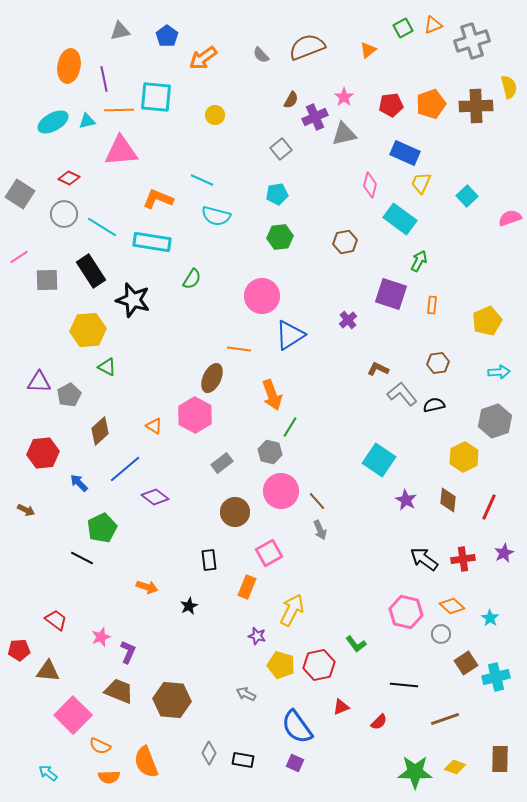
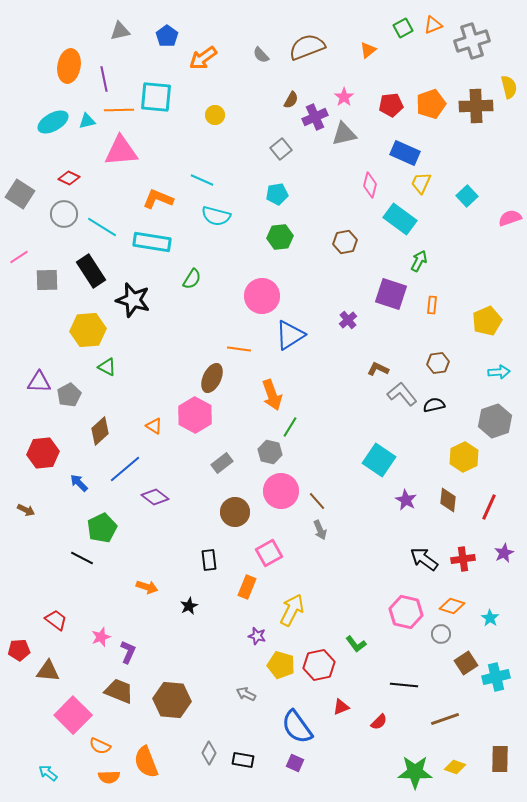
orange diamond at (452, 606): rotated 25 degrees counterclockwise
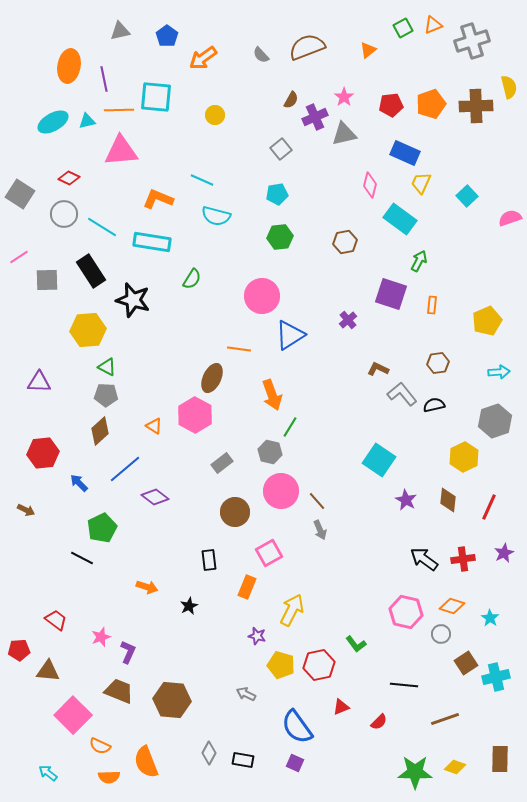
gray pentagon at (69, 395): moved 37 px right; rotated 30 degrees clockwise
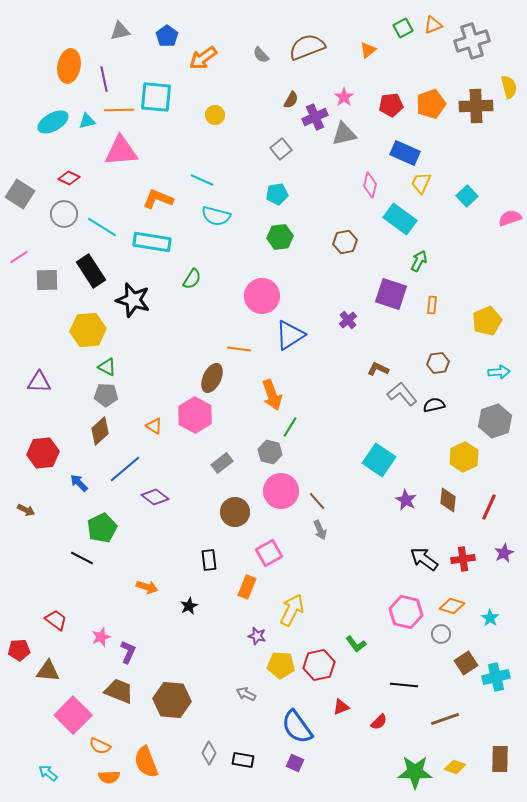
yellow pentagon at (281, 665): rotated 12 degrees counterclockwise
